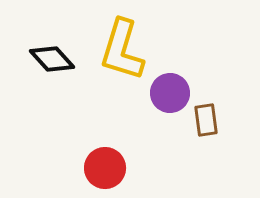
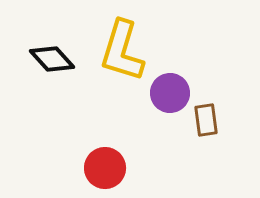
yellow L-shape: moved 1 px down
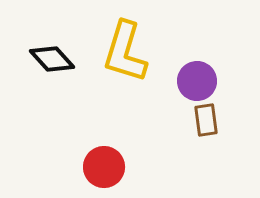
yellow L-shape: moved 3 px right, 1 px down
purple circle: moved 27 px right, 12 px up
red circle: moved 1 px left, 1 px up
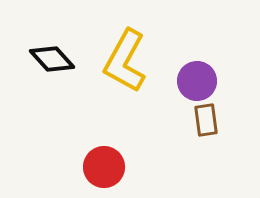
yellow L-shape: moved 9 px down; rotated 12 degrees clockwise
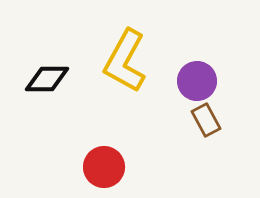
black diamond: moved 5 px left, 20 px down; rotated 48 degrees counterclockwise
brown rectangle: rotated 20 degrees counterclockwise
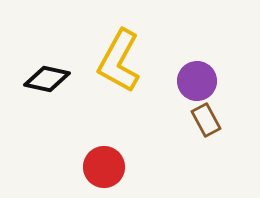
yellow L-shape: moved 6 px left
black diamond: rotated 12 degrees clockwise
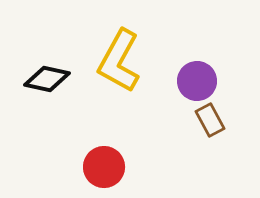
brown rectangle: moved 4 px right
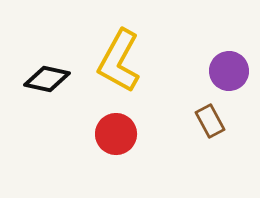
purple circle: moved 32 px right, 10 px up
brown rectangle: moved 1 px down
red circle: moved 12 px right, 33 px up
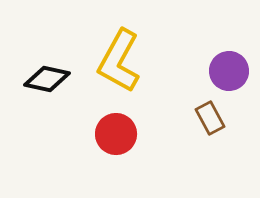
brown rectangle: moved 3 px up
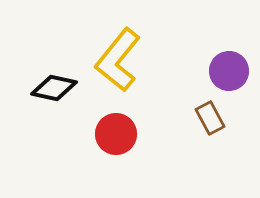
yellow L-shape: moved 1 px left, 1 px up; rotated 10 degrees clockwise
black diamond: moved 7 px right, 9 px down
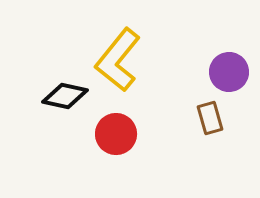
purple circle: moved 1 px down
black diamond: moved 11 px right, 8 px down
brown rectangle: rotated 12 degrees clockwise
